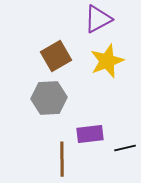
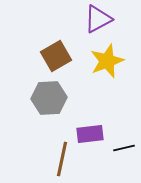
black line: moved 1 px left
brown line: rotated 12 degrees clockwise
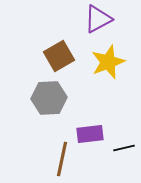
brown square: moved 3 px right
yellow star: moved 1 px right, 1 px down
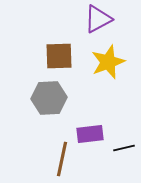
brown square: rotated 28 degrees clockwise
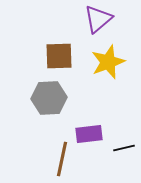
purple triangle: rotated 12 degrees counterclockwise
purple rectangle: moved 1 px left
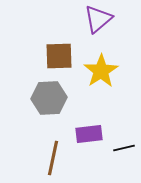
yellow star: moved 7 px left, 9 px down; rotated 12 degrees counterclockwise
brown line: moved 9 px left, 1 px up
